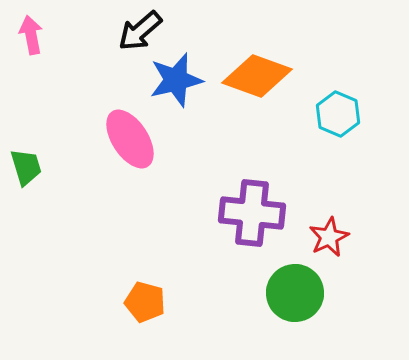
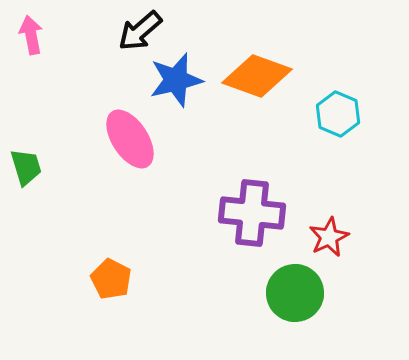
orange pentagon: moved 34 px left, 23 px up; rotated 12 degrees clockwise
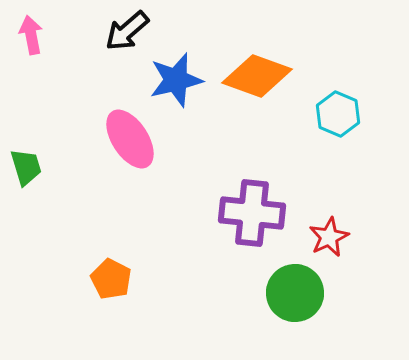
black arrow: moved 13 px left
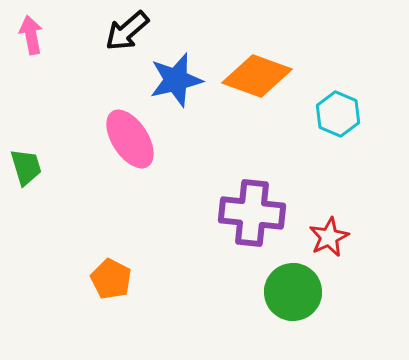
green circle: moved 2 px left, 1 px up
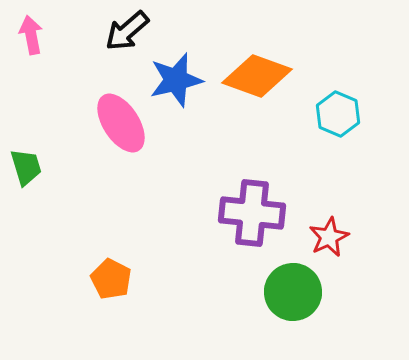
pink ellipse: moved 9 px left, 16 px up
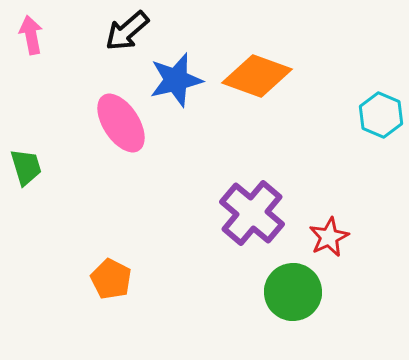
cyan hexagon: moved 43 px right, 1 px down
purple cross: rotated 34 degrees clockwise
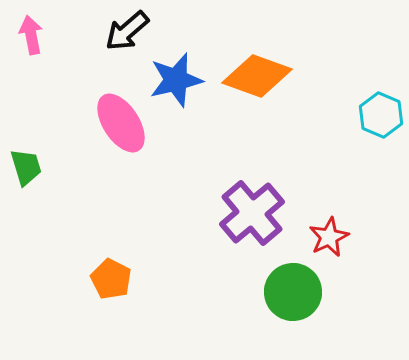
purple cross: rotated 10 degrees clockwise
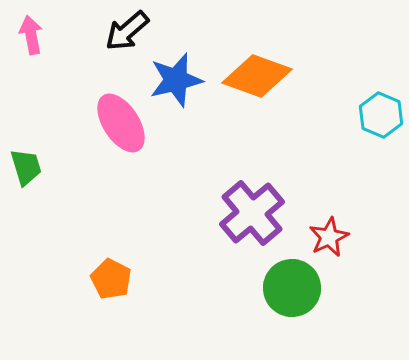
green circle: moved 1 px left, 4 px up
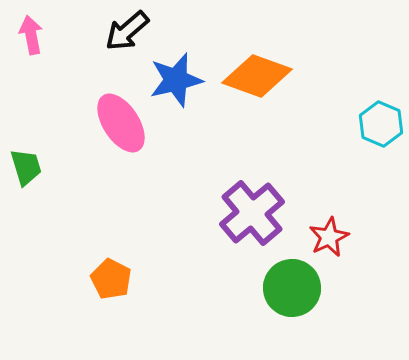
cyan hexagon: moved 9 px down
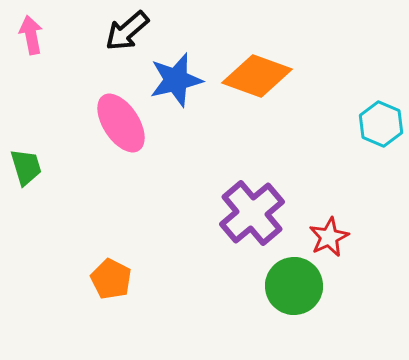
green circle: moved 2 px right, 2 px up
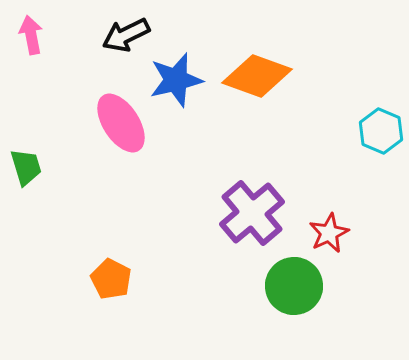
black arrow: moved 1 px left, 4 px down; rotated 15 degrees clockwise
cyan hexagon: moved 7 px down
red star: moved 4 px up
